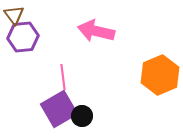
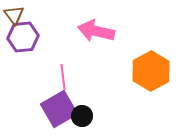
orange hexagon: moved 9 px left, 4 px up; rotated 6 degrees counterclockwise
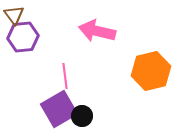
pink arrow: moved 1 px right
orange hexagon: rotated 15 degrees clockwise
pink line: moved 2 px right, 1 px up
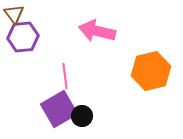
brown triangle: moved 1 px up
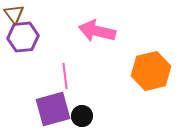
purple square: moved 6 px left; rotated 15 degrees clockwise
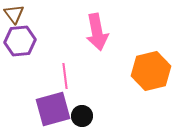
pink arrow: moved 1 px down; rotated 114 degrees counterclockwise
purple hexagon: moved 3 px left, 4 px down
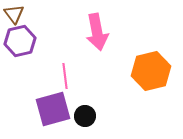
purple hexagon: rotated 8 degrees counterclockwise
black circle: moved 3 px right
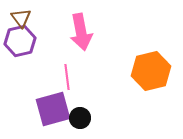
brown triangle: moved 7 px right, 4 px down
pink arrow: moved 16 px left
pink line: moved 2 px right, 1 px down
black circle: moved 5 px left, 2 px down
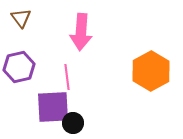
pink arrow: rotated 15 degrees clockwise
purple hexagon: moved 1 px left, 26 px down
orange hexagon: rotated 15 degrees counterclockwise
purple square: moved 2 px up; rotated 12 degrees clockwise
black circle: moved 7 px left, 5 px down
